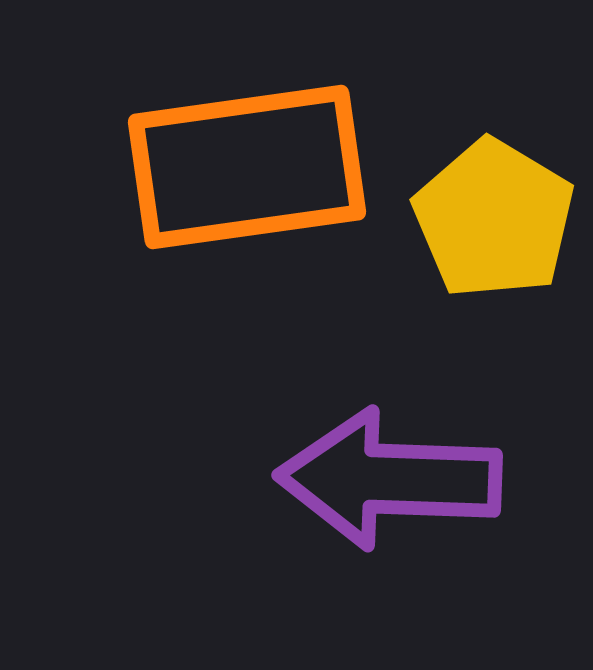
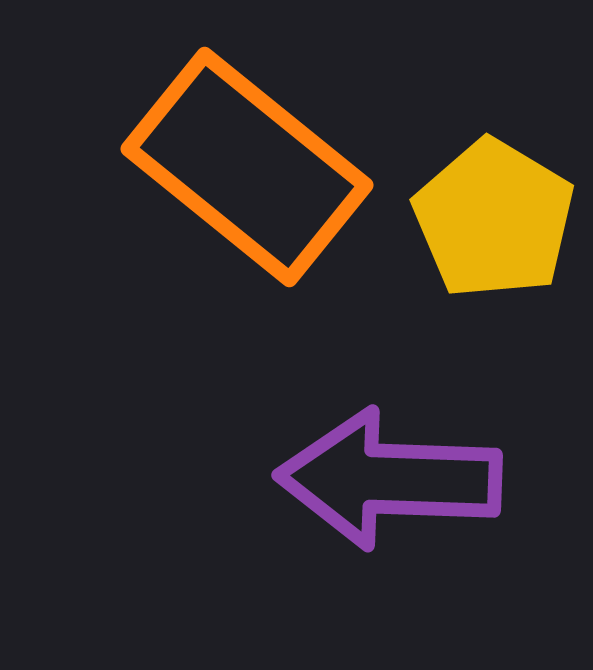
orange rectangle: rotated 47 degrees clockwise
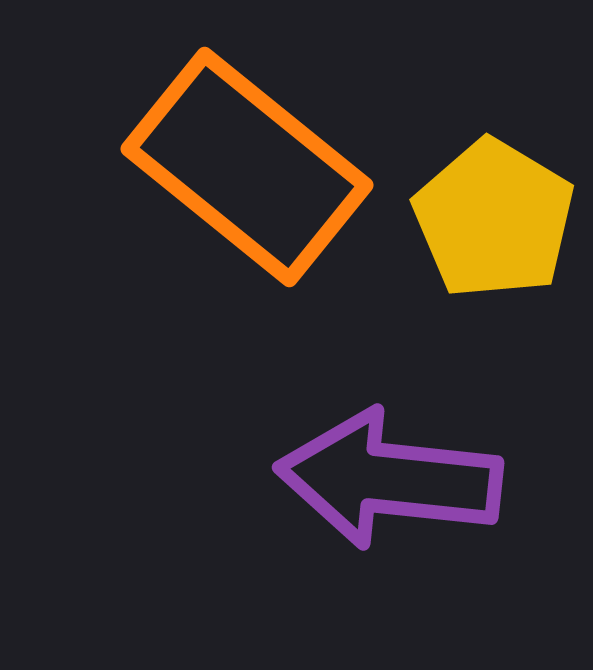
purple arrow: rotated 4 degrees clockwise
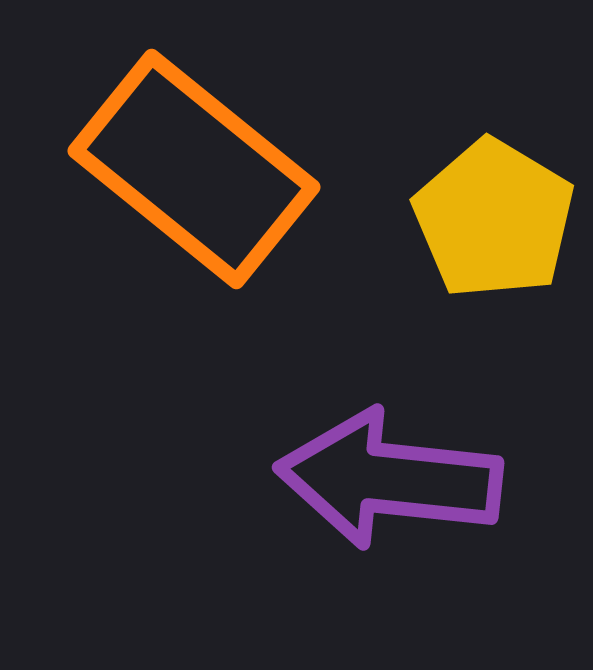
orange rectangle: moved 53 px left, 2 px down
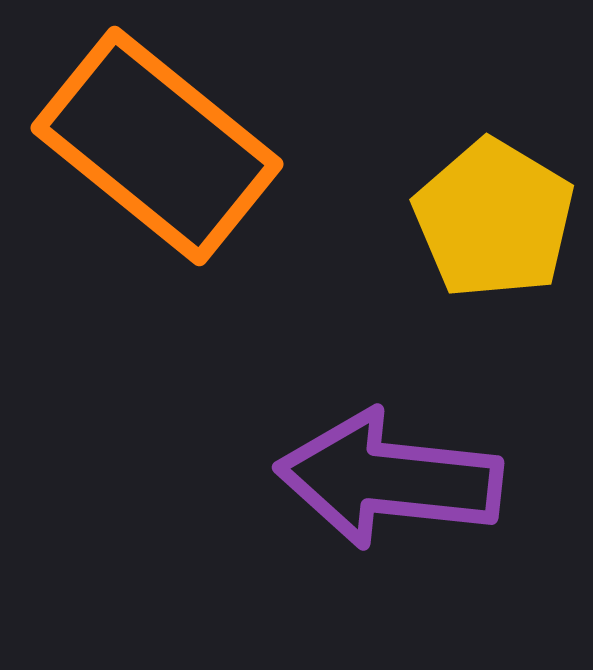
orange rectangle: moved 37 px left, 23 px up
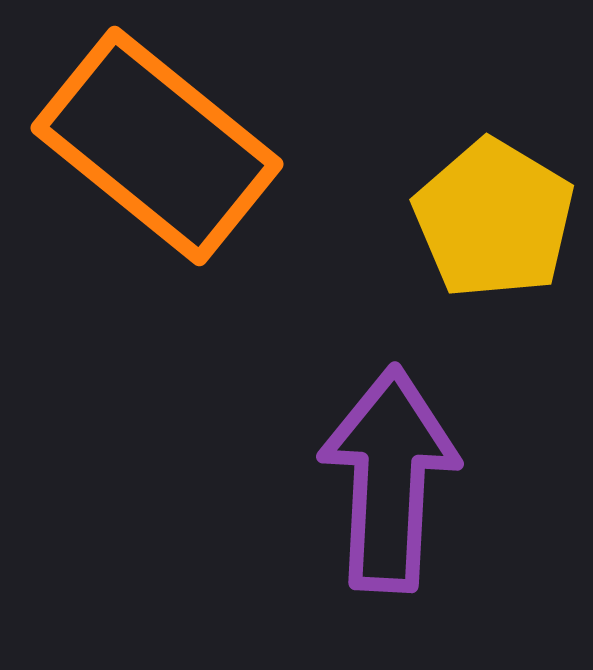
purple arrow: rotated 87 degrees clockwise
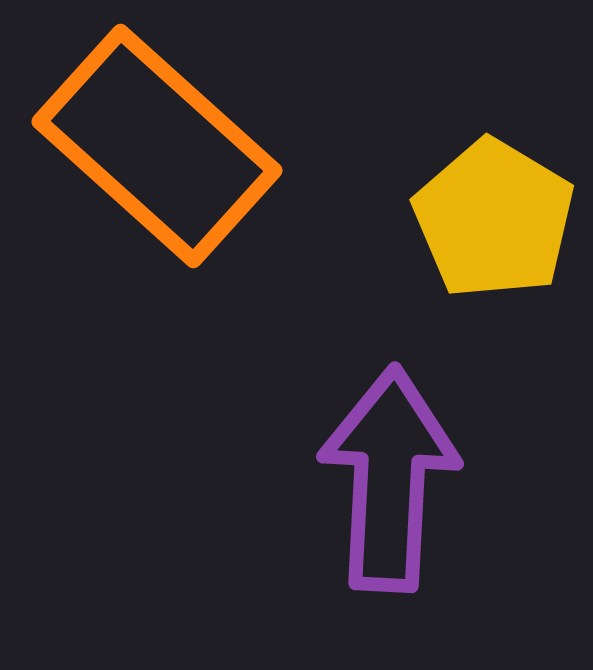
orange rectangle: rotated 3 degrees clockwise
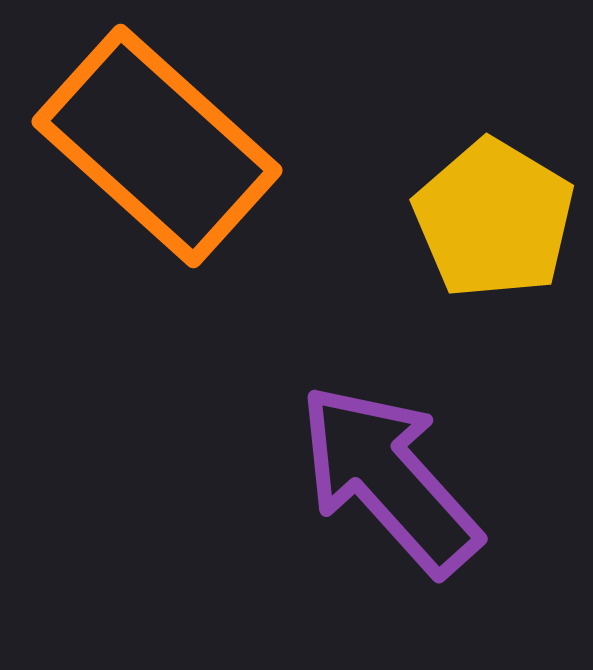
purple arrow: rotated 45 degrees counterclockwise
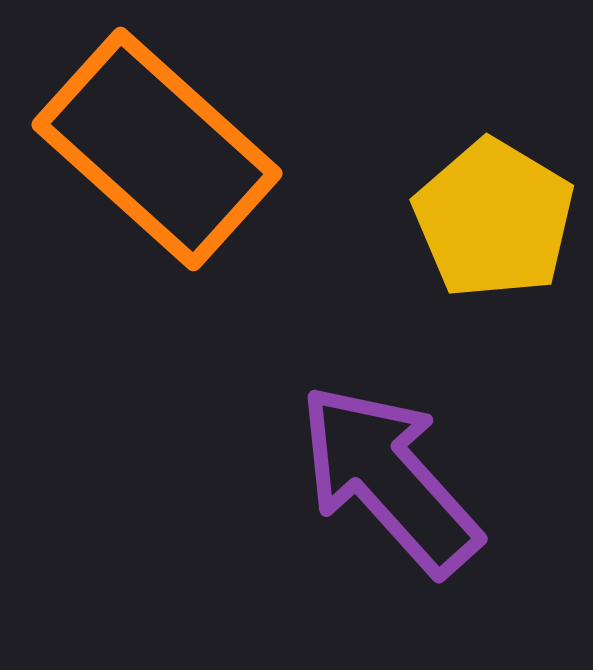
orange rectangle: moved 3 px down
